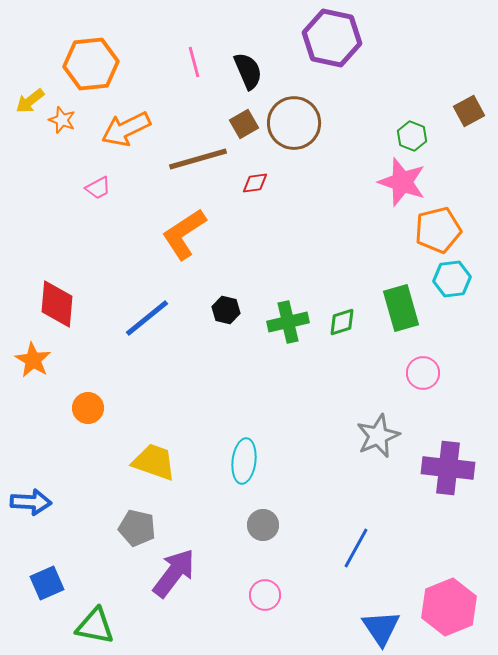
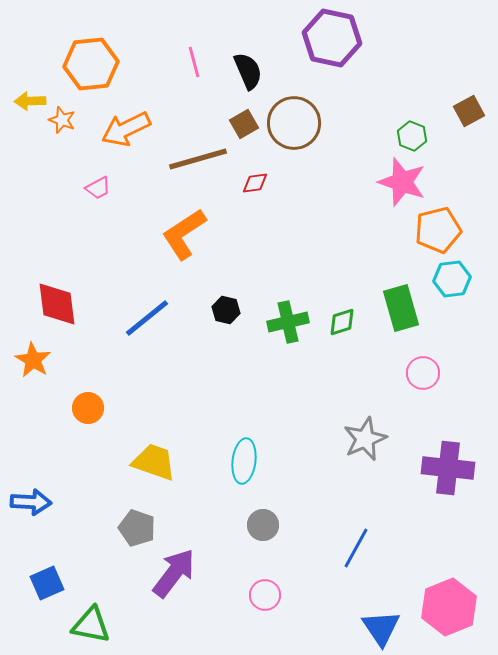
yellow arrow at (30, 101): rotated 36 degrees clockwise
red diamond at (57, 304): rotated 12 degrees counterclockwise
gray star at (378, 436): moved 13 px left, 3 px down
gray pentagon at (137, 528): rotated 6 degrees clockwise
green triangle at (95, 626): moved 4 px left, 1 px up
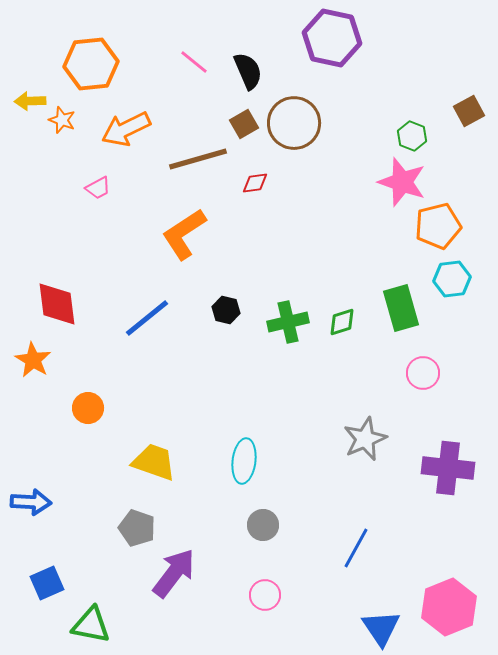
pink line at (194, 62): rotated 36 degrees counterclockwise
orange pentagon at (438, 230): moved 4 px up
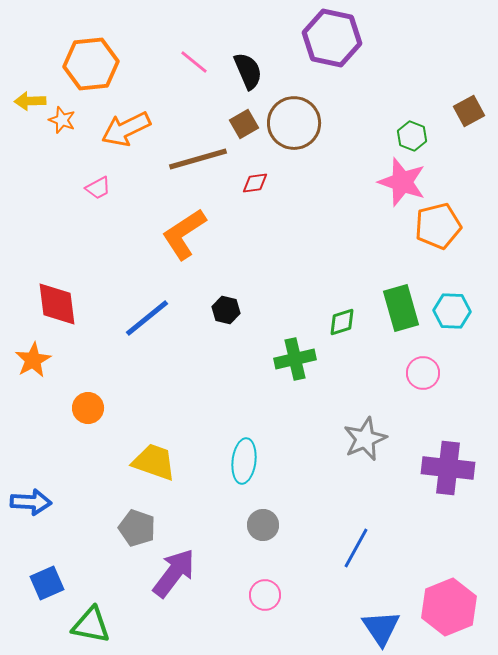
cyan hexagon at (452, 279): moved 32 px down; rotated 9 degrees clockwise
green cross at (288, 322): moved 7 px right, 37 px down
orange star at (33, 360): rotated 12 degrees clockwise
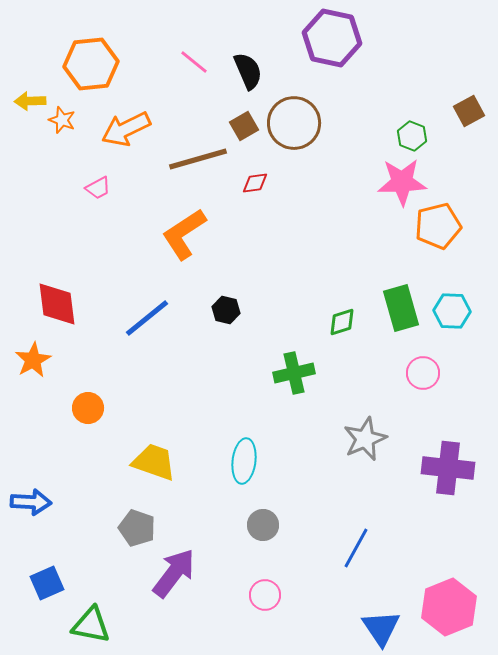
brown square at (244, 124): moved 2 px down
pink star at (402, 182): rotated 21 degrees counterclockwise
green cross at (295, 359): moved 1 px left, 14 px down
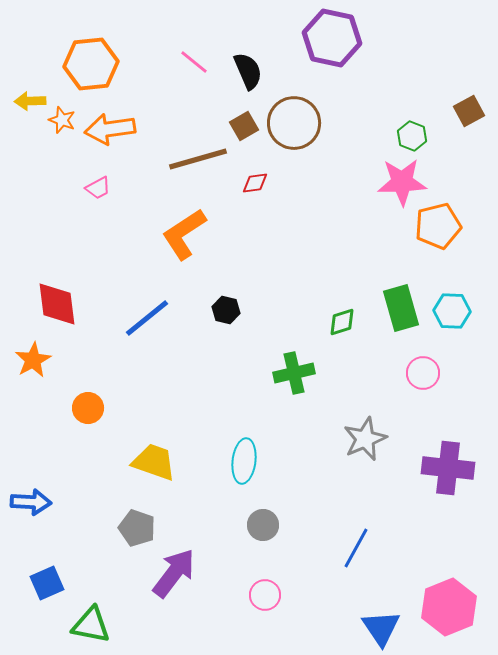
orange arrow at (126, 129): moved 16 px left; rotated 18 degrees clockwise
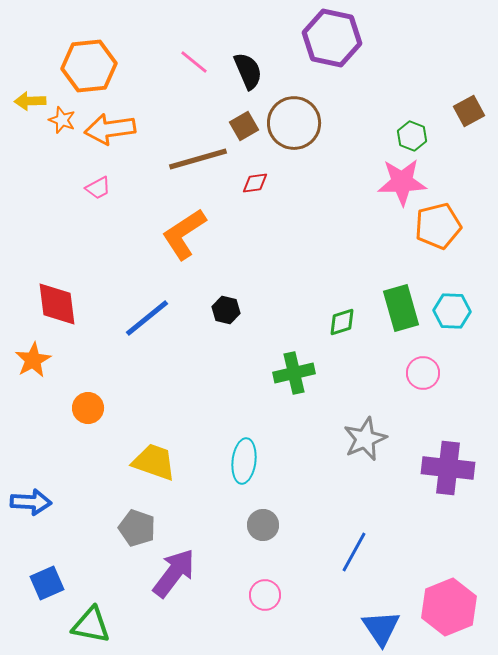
orange hexagon at (91, 64): moved 2 px left, 2 px down
blue line at (356, 548): moved 2 px left, 4 px down
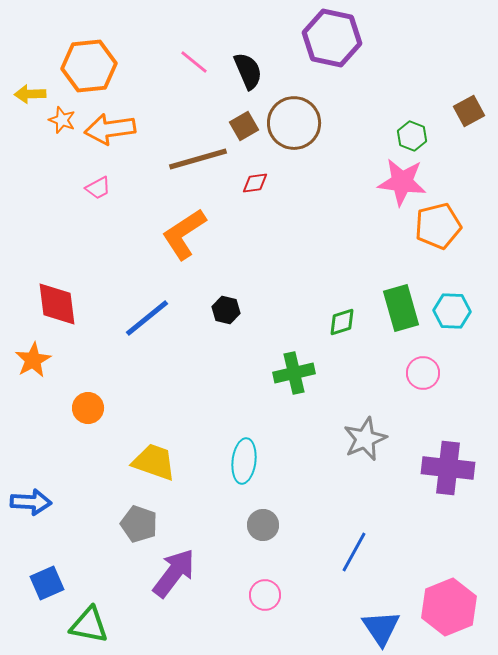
yellow arrow at (30, 101): moved 7 px up
pink star at (402, 182): rotated 9 degrees clockwise
gray pentagon at (137, 528): moved 2 px right, 4 px up
green triangle at (91, 625): moved 2 px left
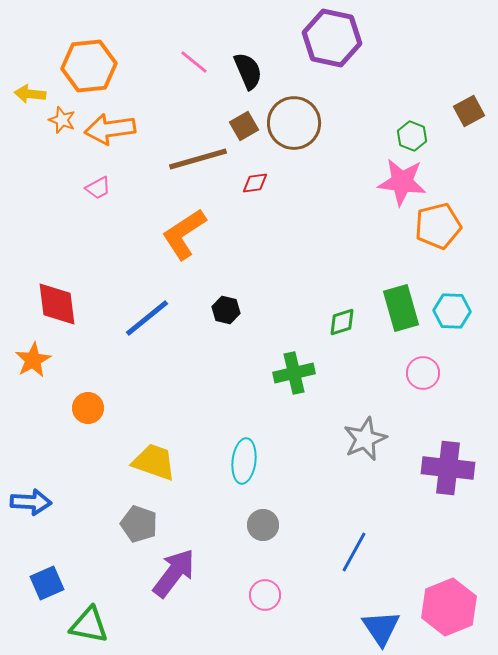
yellow arrow at (30, 94): rotated 8 degrees clockwise
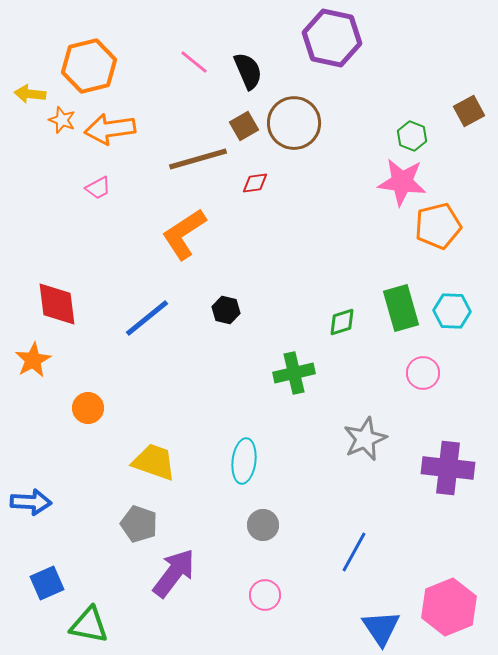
orange hexagon at (89, 66): rotated 8 degrees counterclockwise
